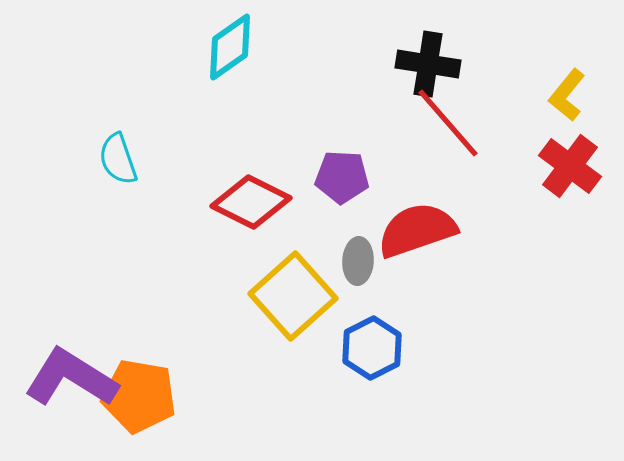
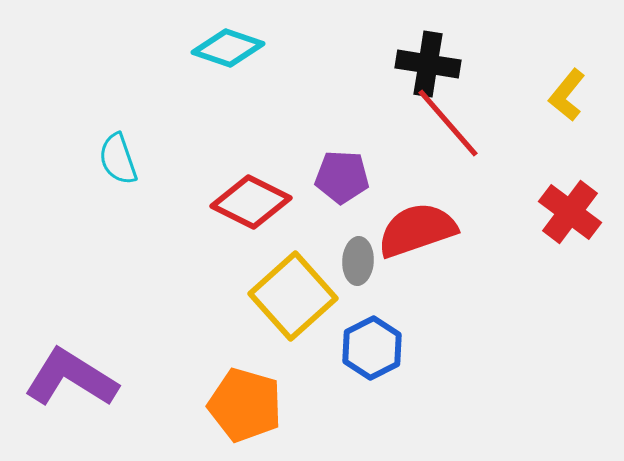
cyan diamond: moved 2 px left, 1 px down; rotated 54 degrees clockwise
red cross: moved 46 px down
orange pentagon: moved 106 px right, 9 px down; rotated 6 degrees clockwise
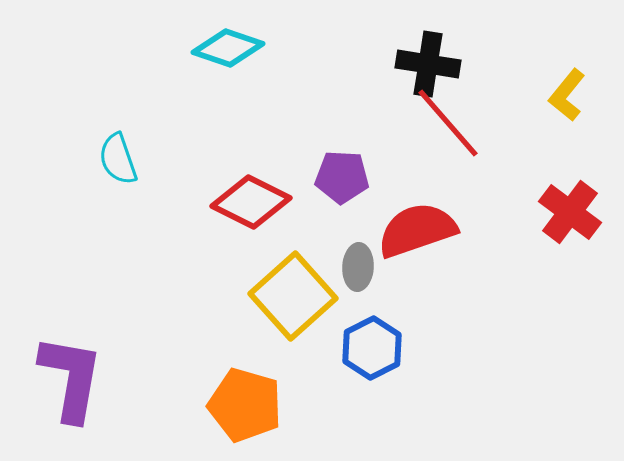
gray ellipse: moved 6 px down
purple L-shape: rotated 68 degrees clockwise
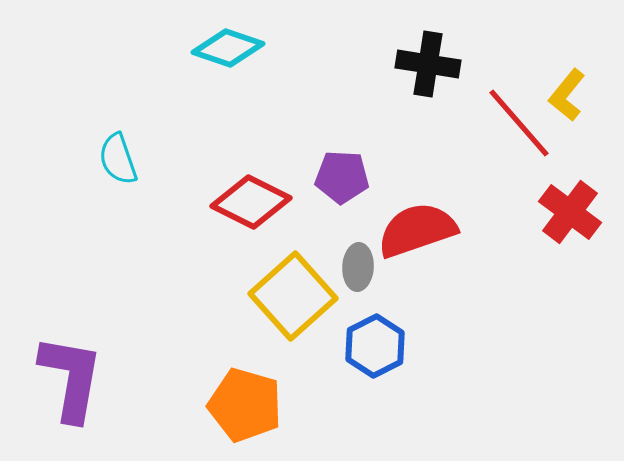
red line: moved 71 px right
blue hexagon: moved 3 px right, 2 px up
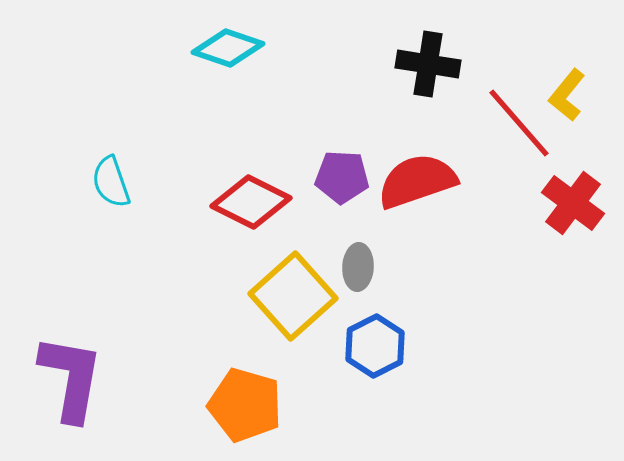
cyan semicircle: moved 7 px left, 23 px down
red cross: moved 3 px right, 9 px up
red semicircle: moved 49 px up
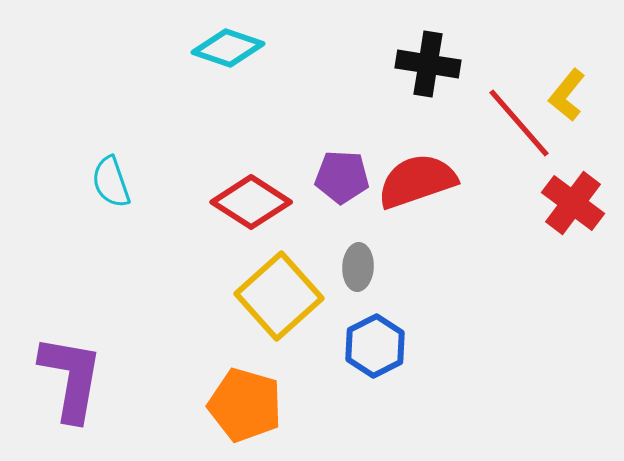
red diamond: rotated 6 degrees clockwise
yellow square: moved 14 px left
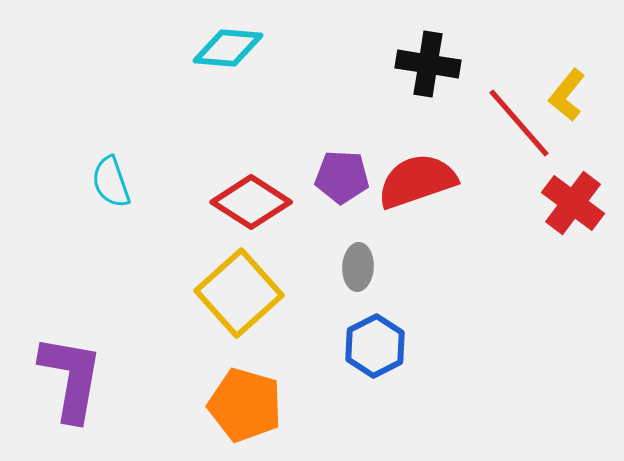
cyan diamond: rotated 14 degrees counterclockwise
yellow square: moved 40 px left, 3 px up
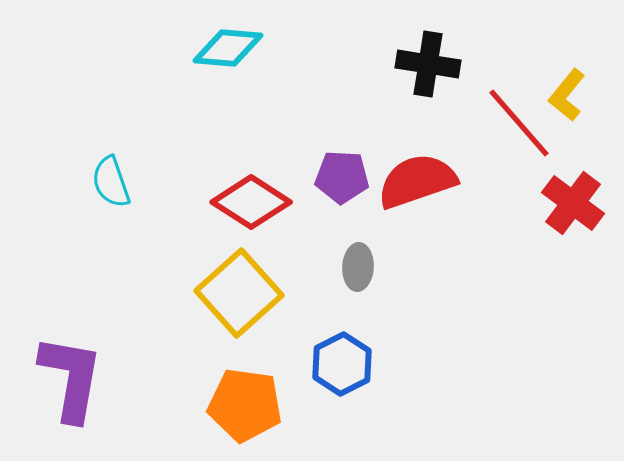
blue hexagon: moved 33 px left, 18 px down
orange pentagon: rotated 8 degrees counterclockwise
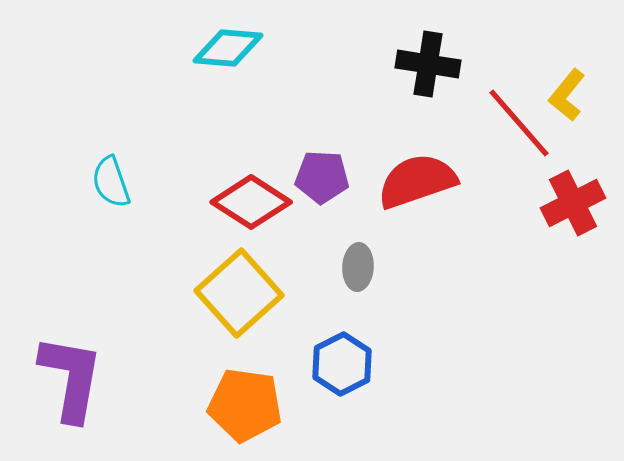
purple pentagon: moved 20 px left
red cross: rotated 26 degrees clockwise
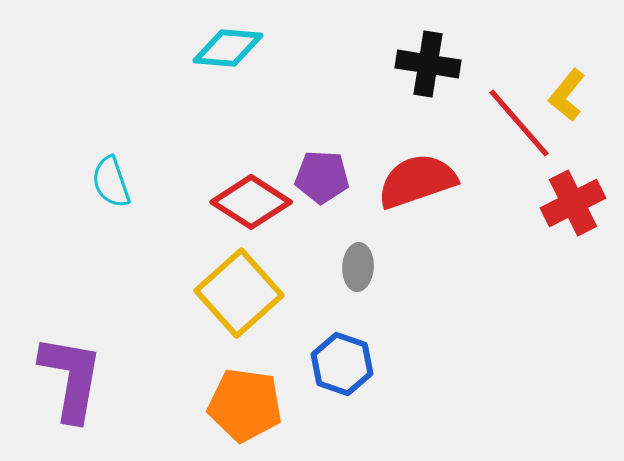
blue hexagon: rotated 14 degrees counterclockwise
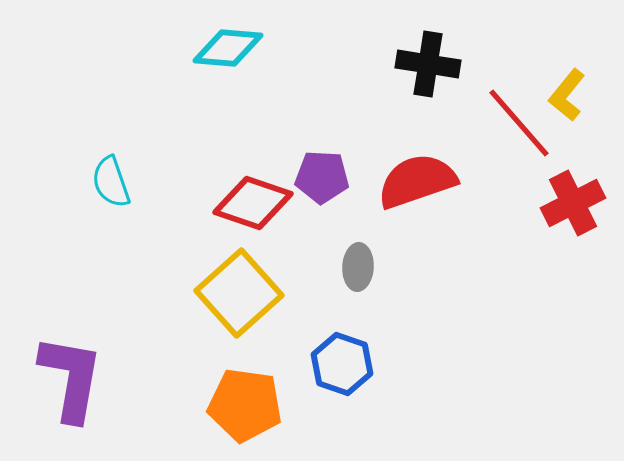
red diamond: moved 2 px right, 1 px down; rotated 14 degrees counterclockwise
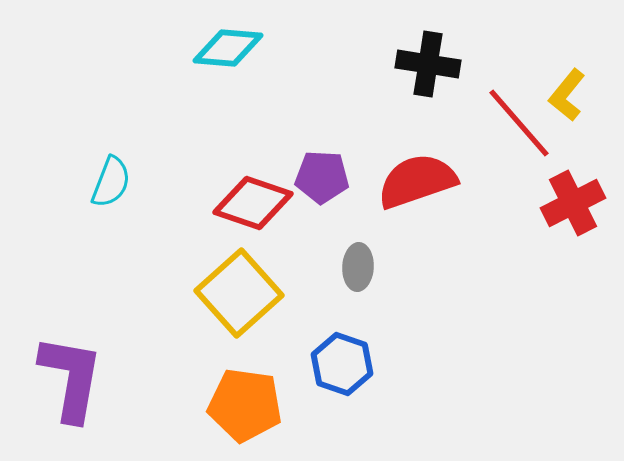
cyan semicircle: rotated 140 degrees counterclockwise
